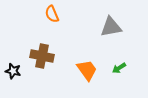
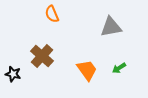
brown cross: rotated 30 degrees clockwise
black star: moved 3 px down
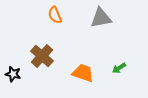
orange semicircle: moved 3 px right, 1 px down
gray triangle: moved 10 px left, 9 px up
orange trapezoid: moved 4 px left, 3 px down; rotated 35 degrees counterclockwise
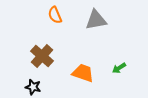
gray triangle: moved 5 px left, 2 px down
black star: moved 20 px right, 13 px down
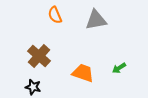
brown cross: moved 3 px left
